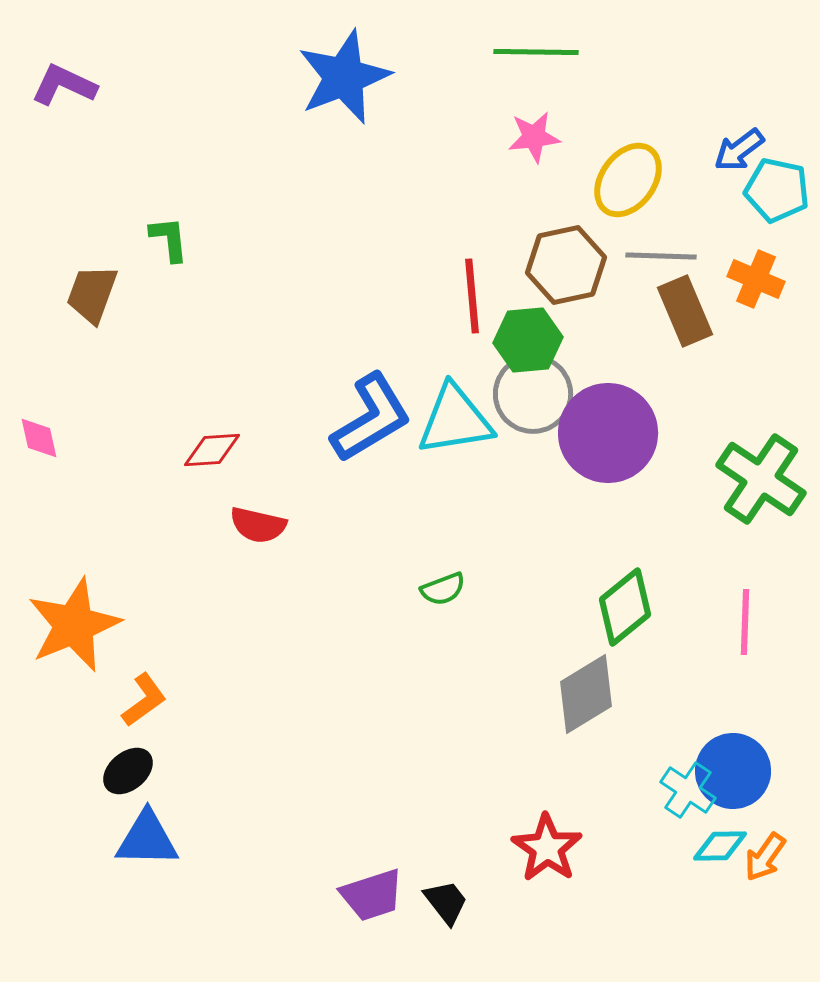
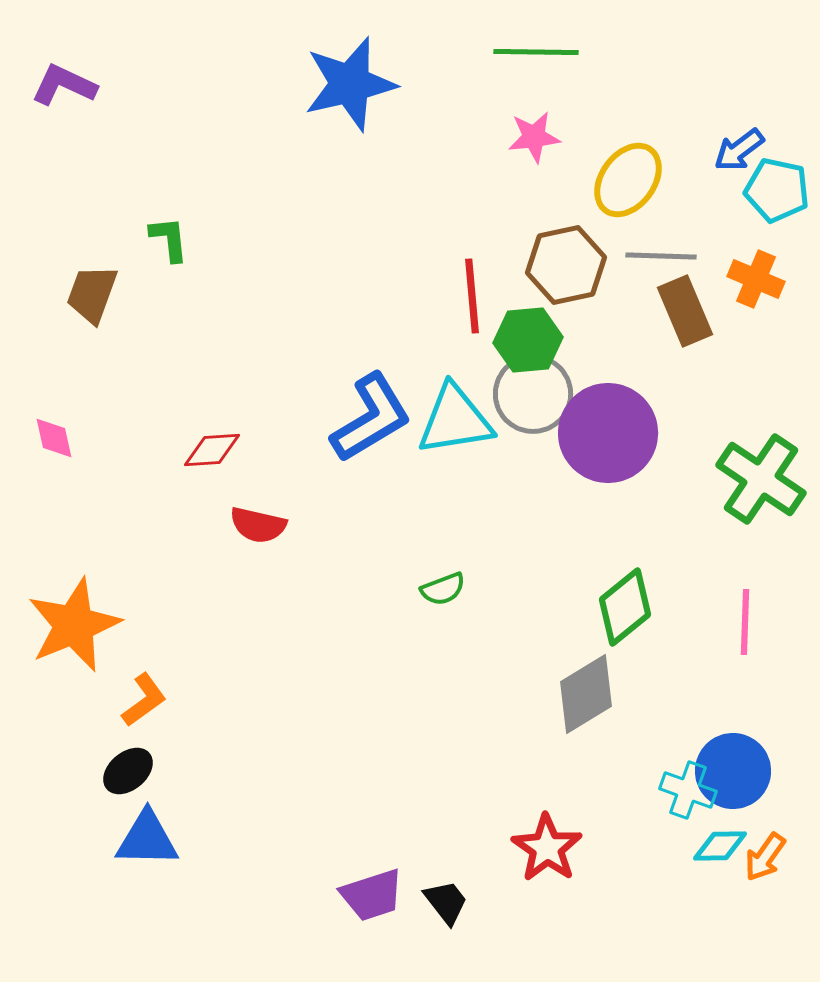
blue star: moved 6 px right, 7 px down; rotated 8 degrees clockwise
pink diamond: moved 15 px right
cyan cross: rotated 14 degrees counterclockwise
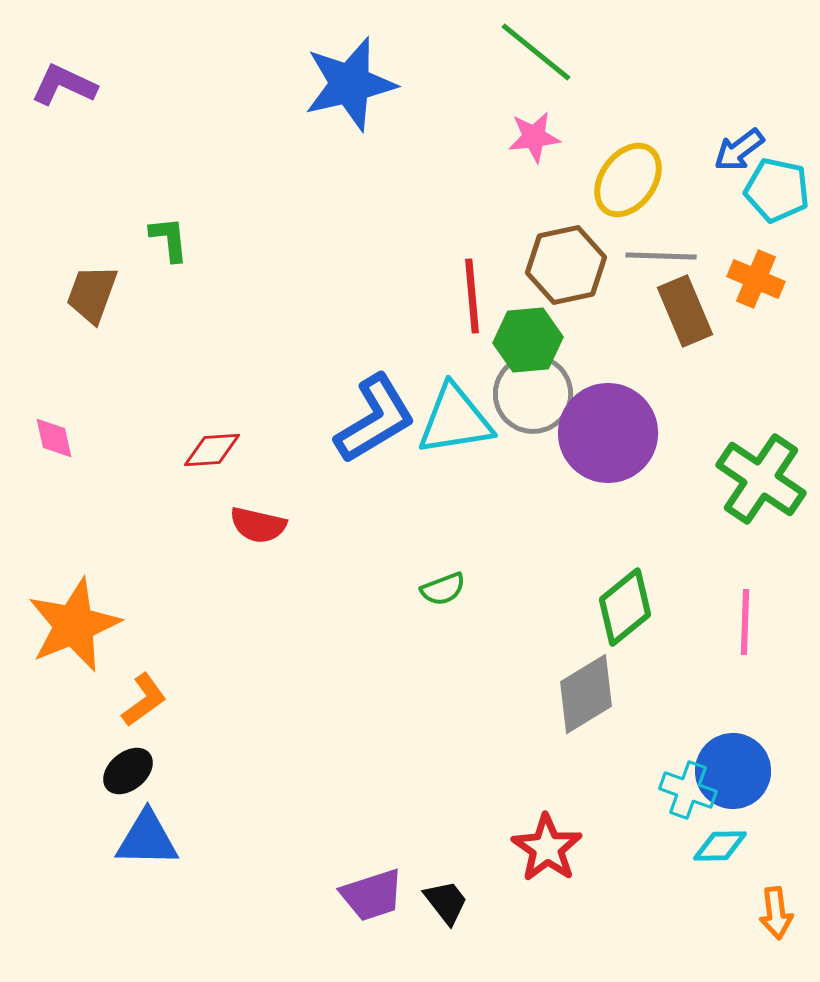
green line: rotated 38 degrees clockwise
blue L-shape: moved 4 px right, 1 px down
orange arrow: moved 11 px right, 56 px down; rotated 42 degrees counterclockwise
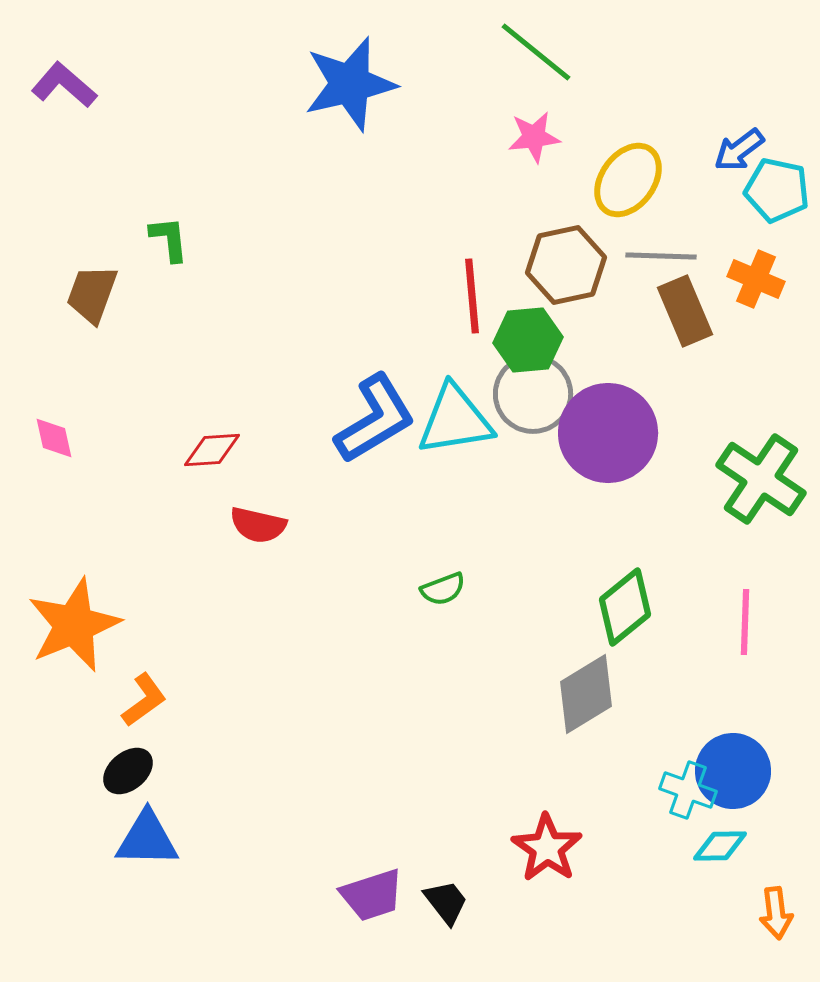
purple L-shape: rotated 16 degrees clockwise
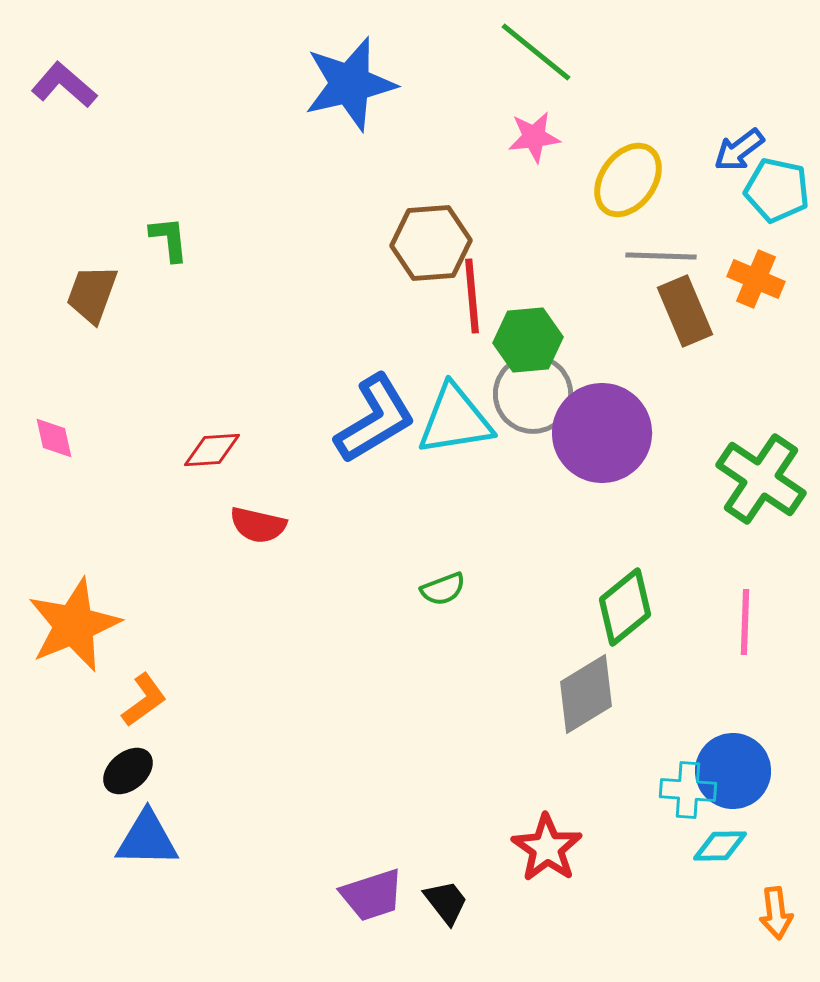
brown hexagon: moved 135 px left, 22 px up; rotated 8 degrees clockwise
purple circle: moved 6 px left
cyan cross: rotated 16 degrees counterclockwise
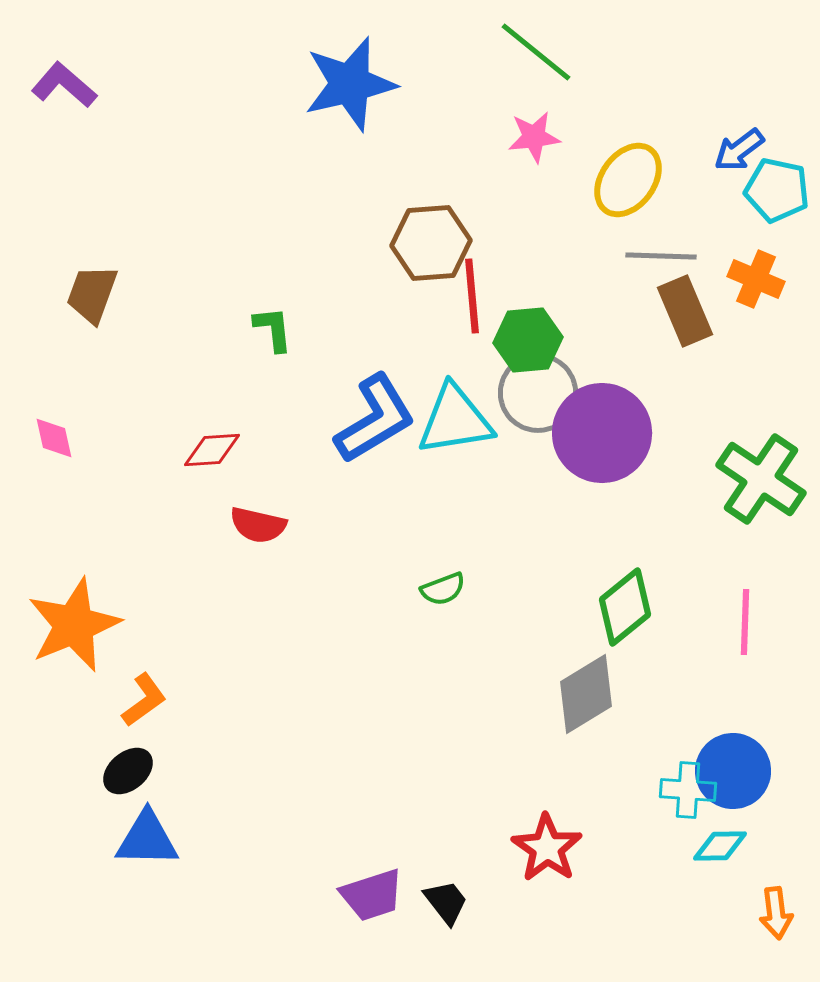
green L-shape: moved 104 px right, 90 px down
gray circle: moved 5 px right, 1 px up
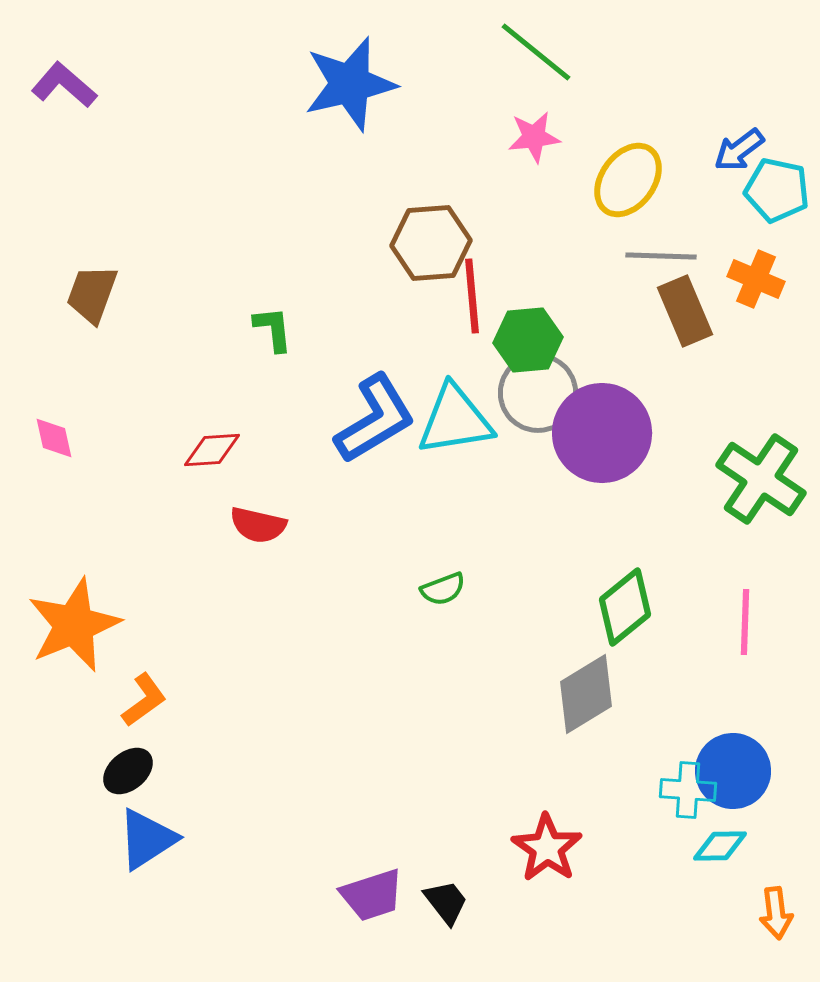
blue triangle: rotated 34 degrees counterclockwise
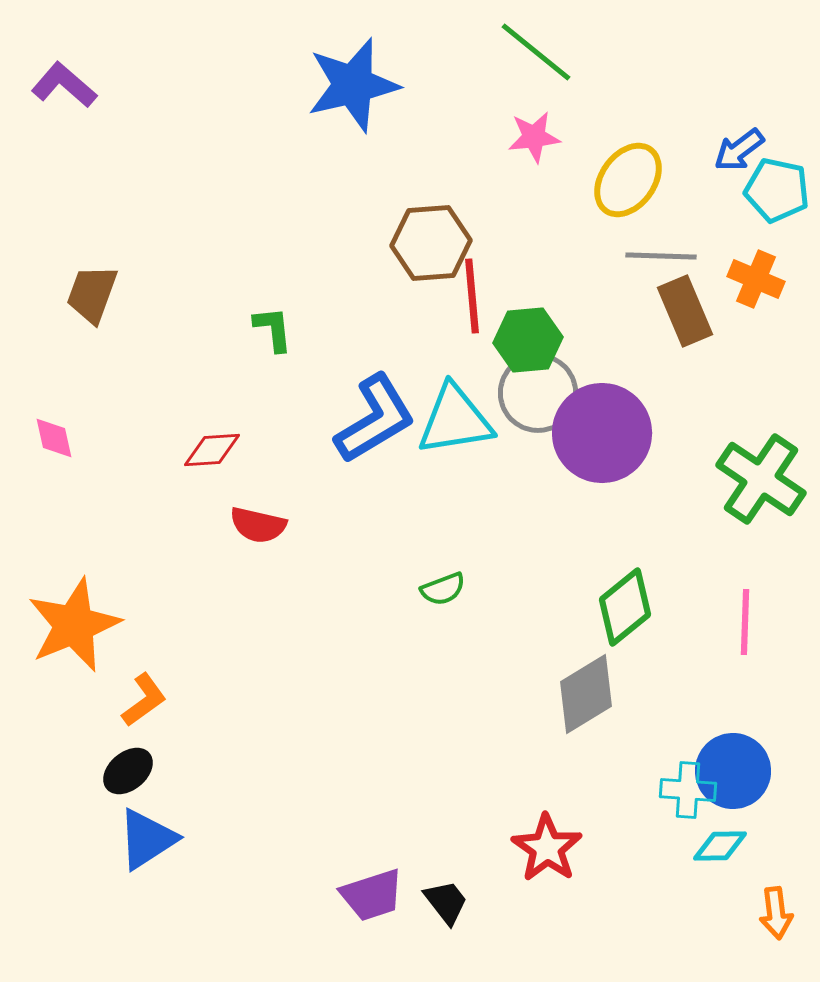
blue star: moved 3 px right, 1 px down
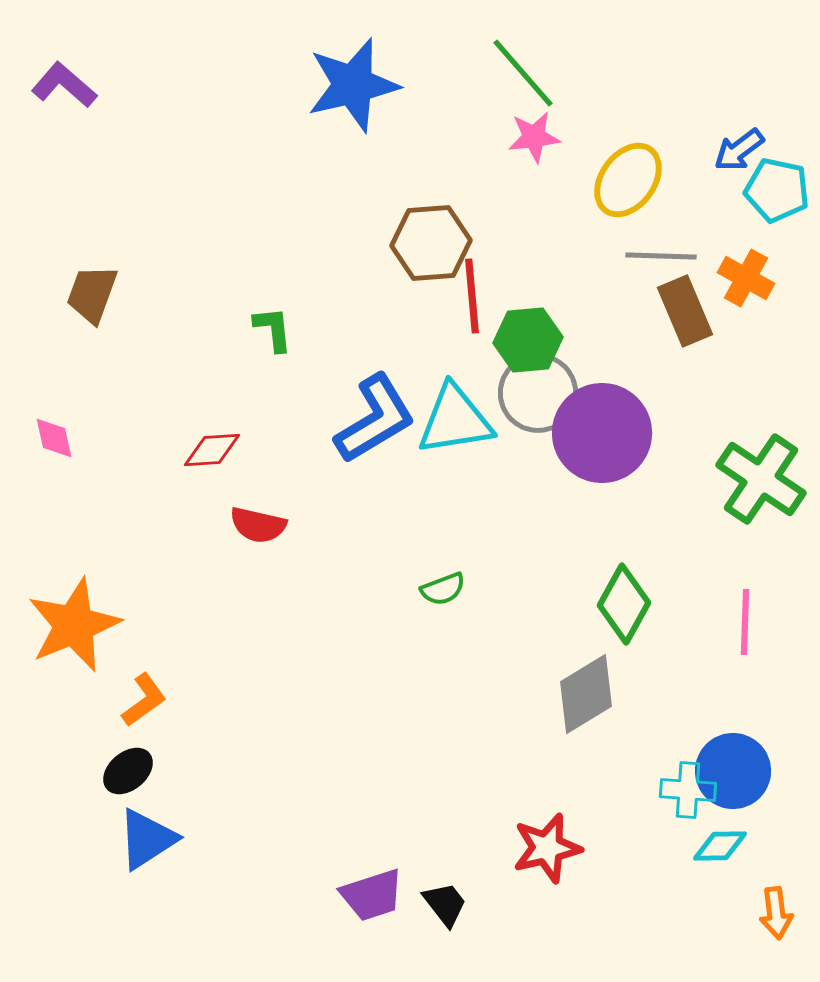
green line: moved 13 px left, 21 px down; rotated 10 degrees clockwise
orange cross: moved 10 px left, 1 px up; rotated 6 degrees clockwise
green diamond: moved 1 px left, 3 px up; rotated 22 degrees counterclockwise
red star: rotated 24 degrees clockwise
black trapezoid: moved 1 px left, 2 px down
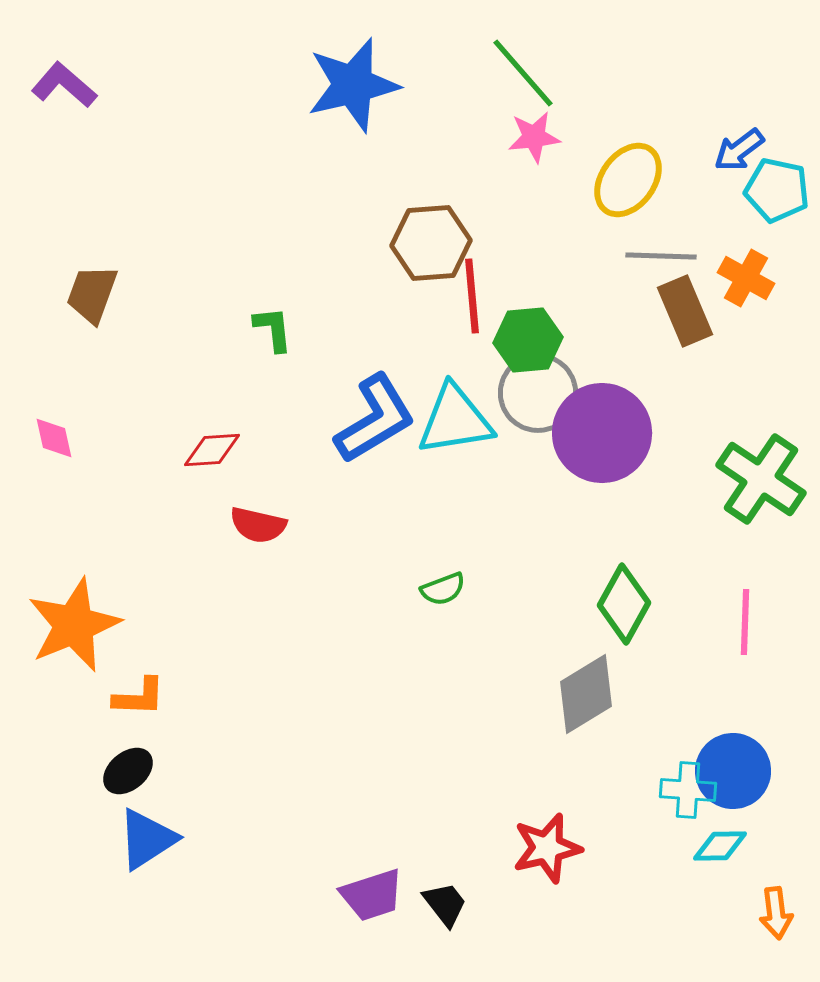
orange L-shape: moved 5 px left, 3 px up; rotated 38 degrees clockwise
